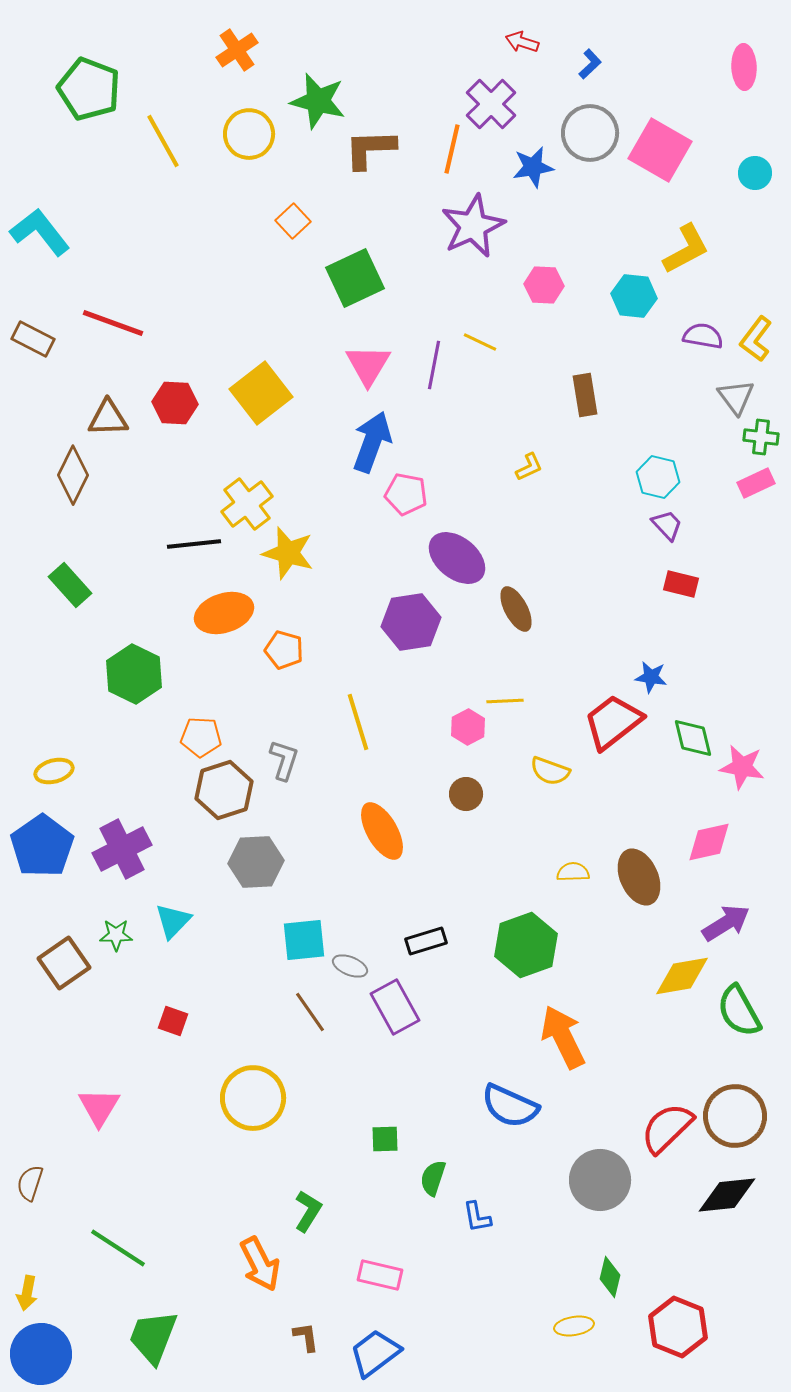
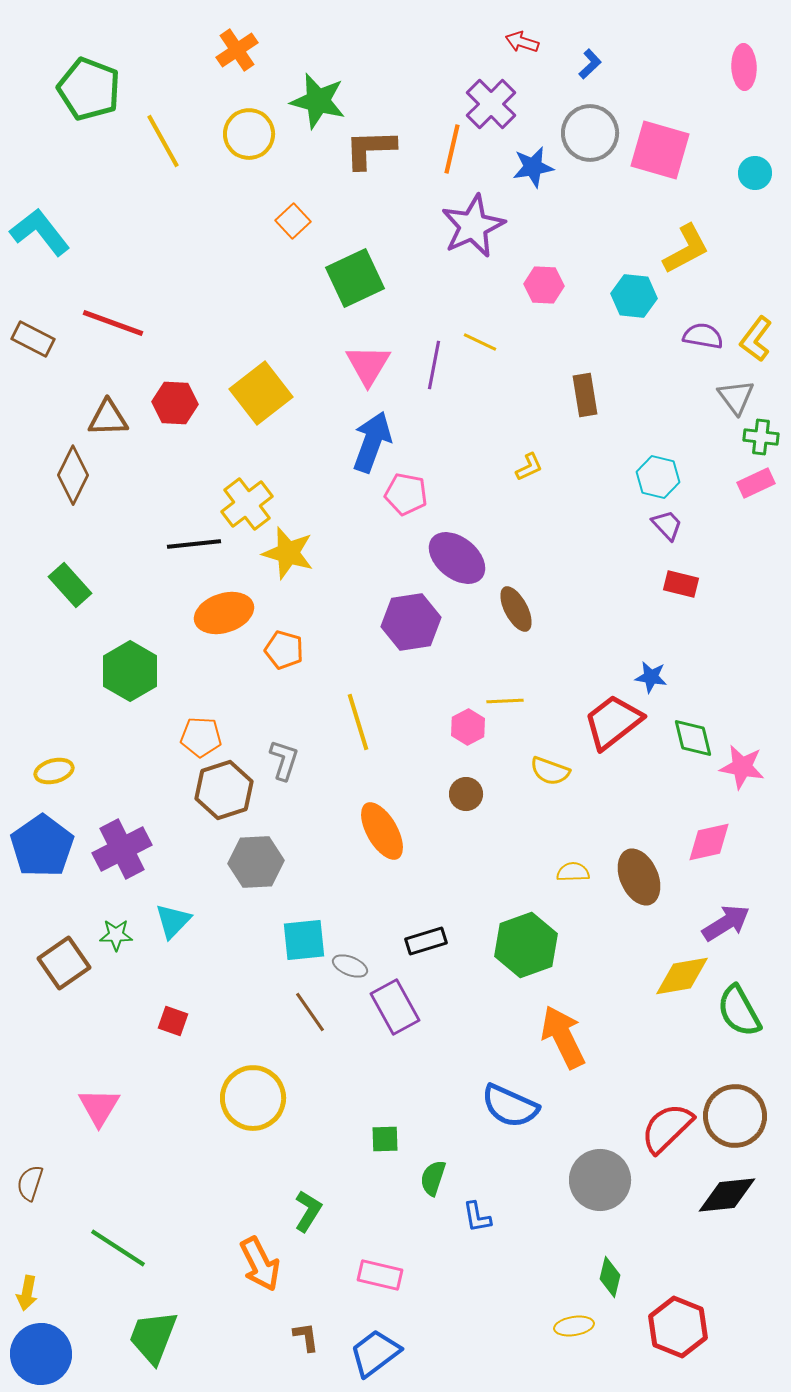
pink square at (660, 150): rotated 14 degrees counterclockwise
green hexagon at (134, 674): moved 4 px left, 3 px up; rotated 4 degrees clockwise
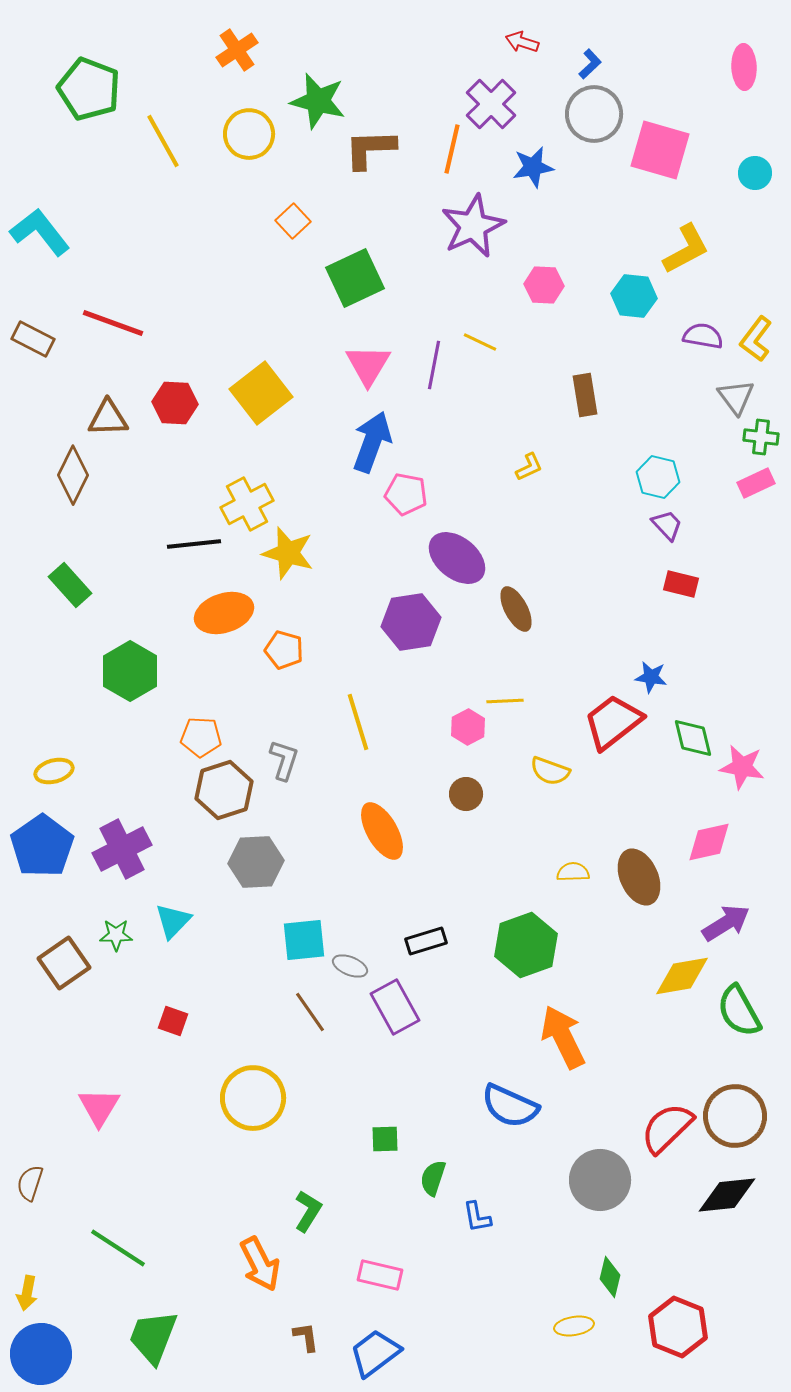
gray circle at (590, 133): moved 4 px right, 19 px up
yellow cross at (247, 504): rotated 9 degrees clockwise
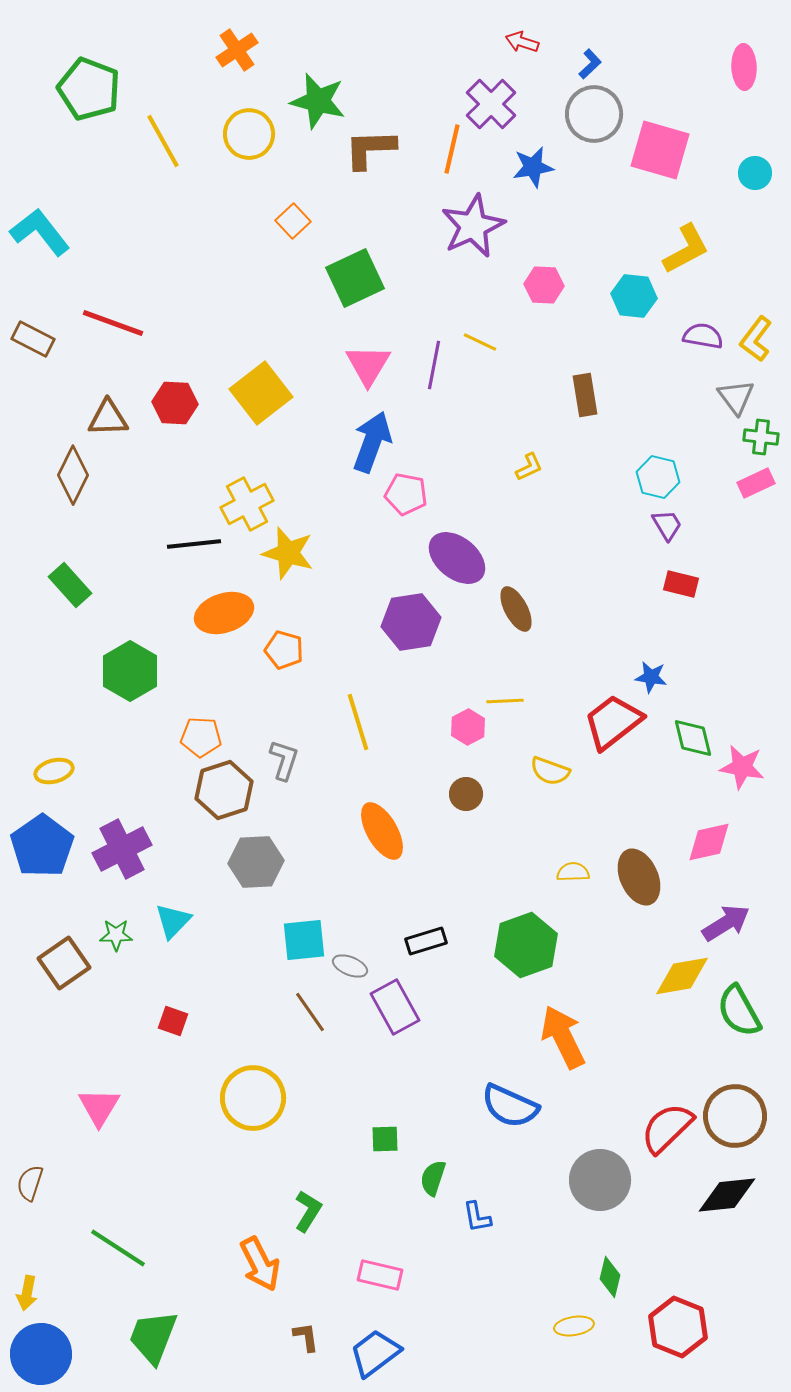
purple trapezoid at (667, 525): rotated 12 degrees clockwise
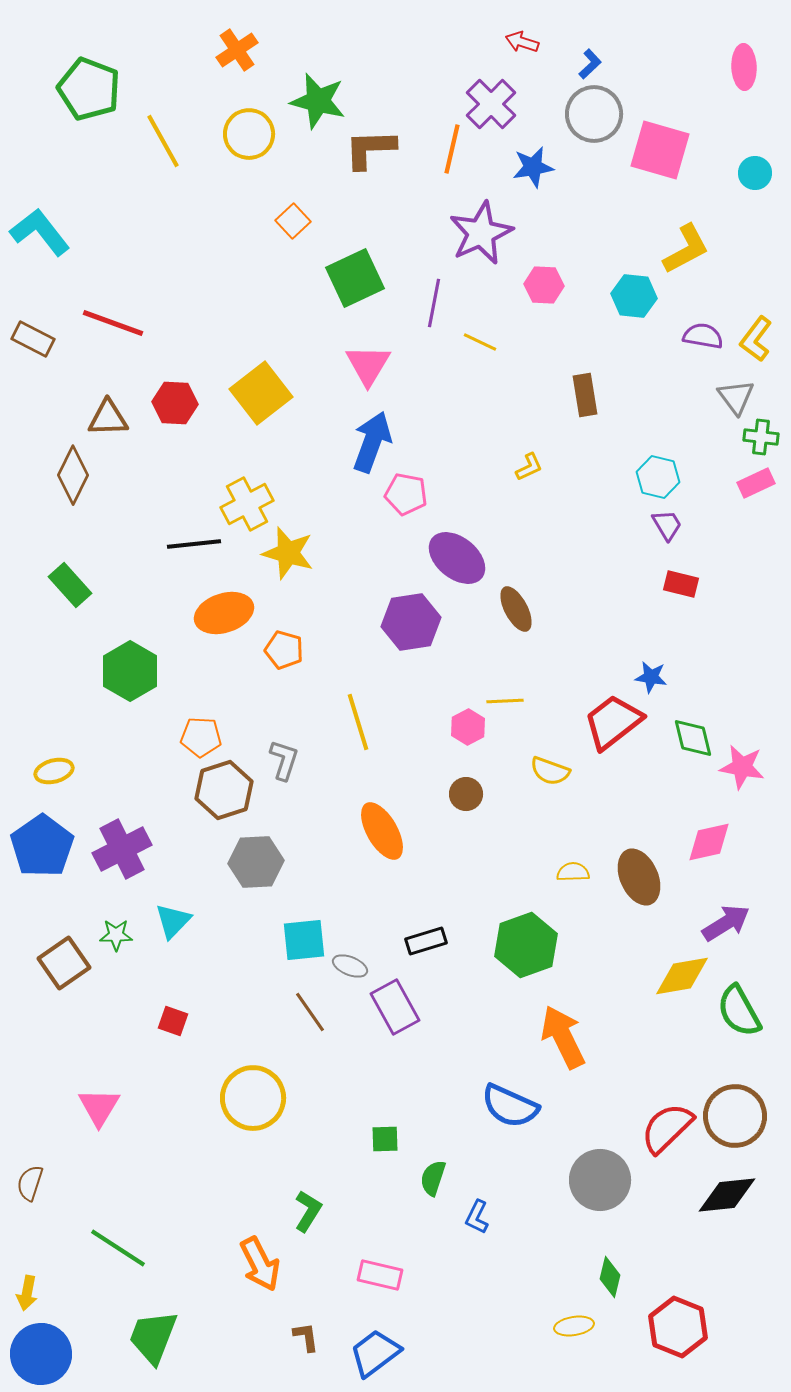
purple star at (473, 226): moved 8 px right, 7 px down
purple line at (434, 365): moved 62 px up
blue L-shape at (477, 1217): rotated 36 degrees clockwise
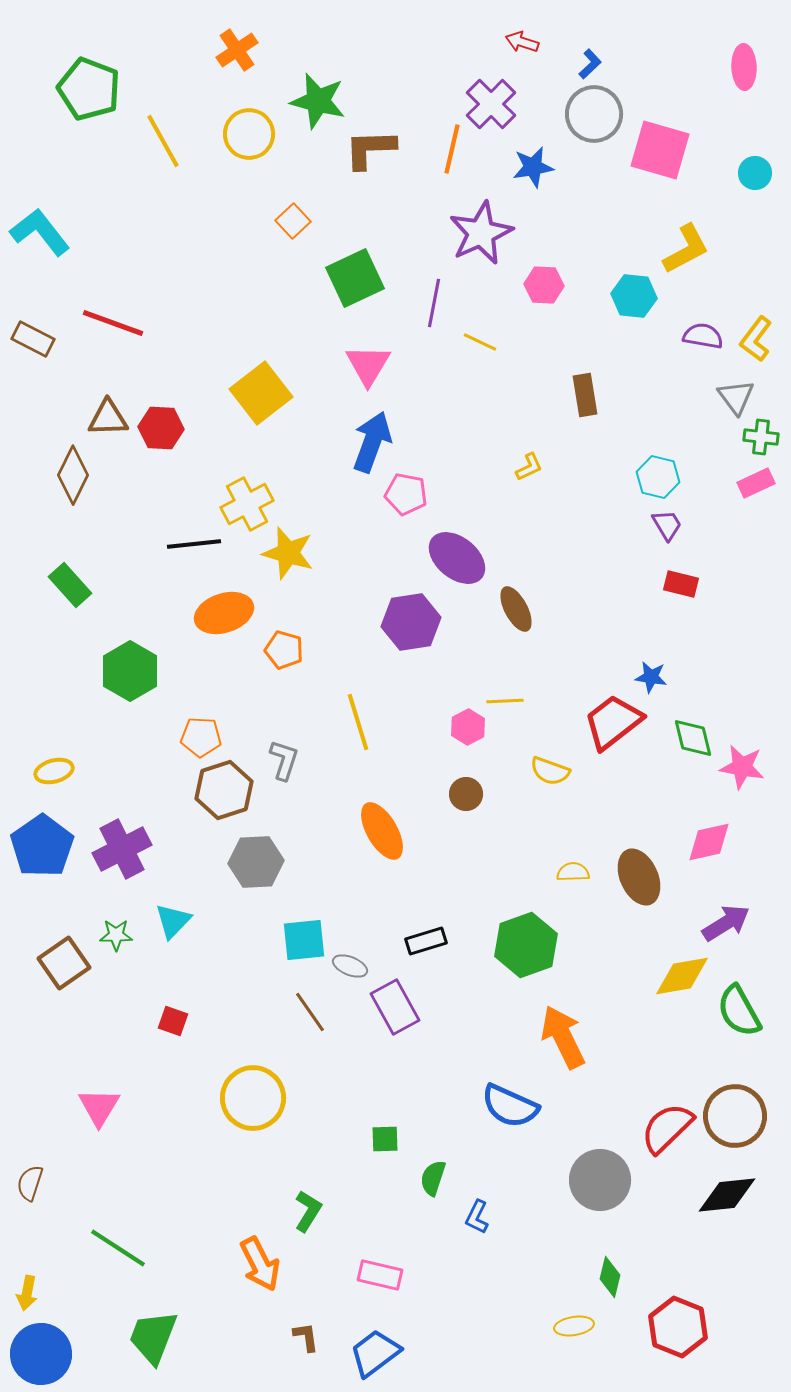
red hexagon at (175, 403): moved 14 px left, 25 px down
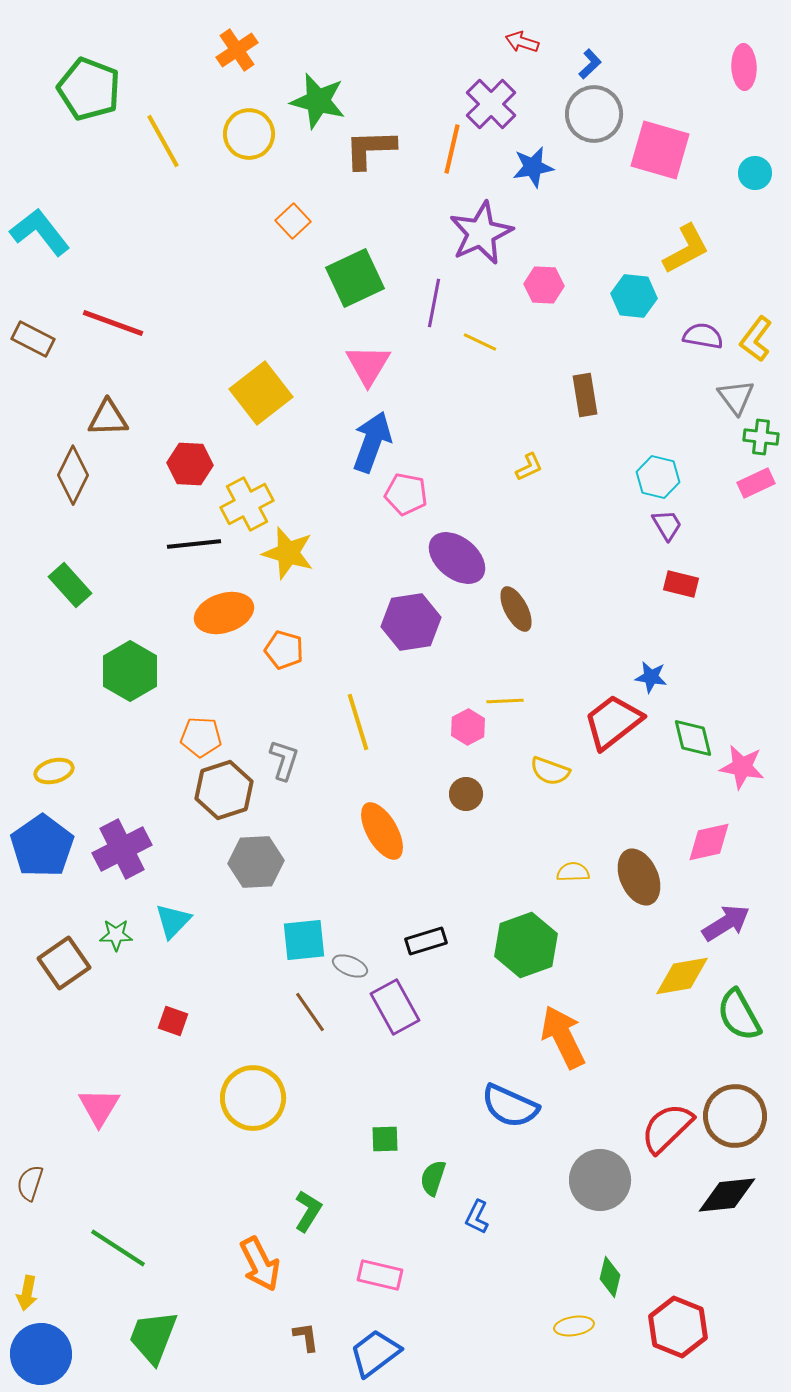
red hexagon at (161, 428): moved 29 px right, 36 px down
green semicircle at (739, 1011): moved 4 px down
